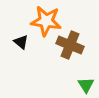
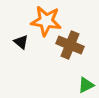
green triangle: rotated 36 degrees clockwise
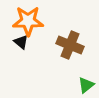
orange star: moved 18 px left; rotated 8 degrees counterclockwise
green triangle: rotated 12 degrees counterclockwise
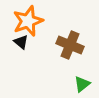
orange star: rotated 20 degrees counterclockwise
green triangle: moved 4 px left, 1 px up
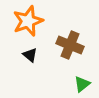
black triangle: moved 9 px right, 13 px down
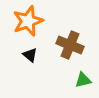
green triangle: moved 1 px right, 4 px up; rotated 24 degrees clockwise
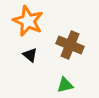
orange star: rotated 28 degrees counterclockwise
green triangle: moved 18 px left, 5 px down
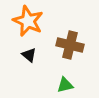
brown cross: rotated 8 degrees counterclockwise
black triangle: moved 1 px left
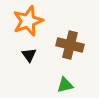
orange star: rotated 28 degrees clockwise
black triangle: rotated 14 degrees clockwise
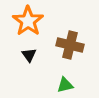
orange star: rotated 16 degrees counterclockwise
